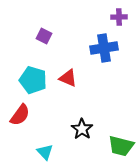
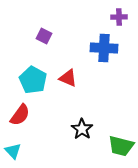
blue cross: rotated 12 degrees clockwise
cyan pentagon: rotated 12 degrees clockwise
cyan triangle: moved 32 px left, 1 px up
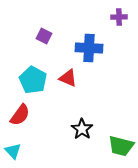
blue cross: moved 15 px left
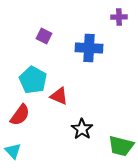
red triangle: moved 9 px left, 18 px down
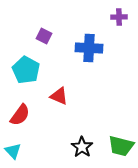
cyan pentagon: moved 7 px left, 10 px up
black star: moved 18 px down
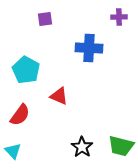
purple square: moved 1 px right, 17 px up; rotated 35 degrees counterclockwise
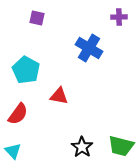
purple square: moved 8 px left, 1 px up; rotated 21 degrees clockwise
blue cross: rotated 28 degrees clockwise
red triangle: rotated 12 degrees counterclockwise
red semicircle: moved 2 px left, 1 px up
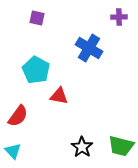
cyan pentagon: moved 10 px right
red semicircle: moved 2 px down
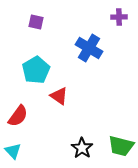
purple square: moved 1 px left, 4 px down
cyan pentagon: rotated 12 degrees clockwise
red triangle: rotated 24 degrees clockwise
black star: moved 1 px down
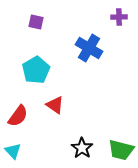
red triangle: moved 4 px left, 9 px down
green trapezoid: moved 4 px down
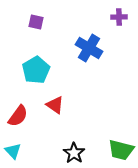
black star: moved 8 px left, 5 px down
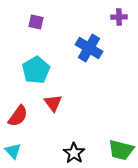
red triangle: moved 2 px left, 2 px up; rotated 18 degrees clockwise
